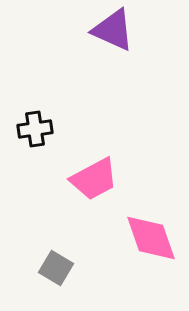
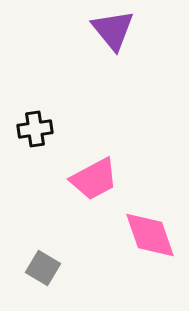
purple triangle: rotated 27 degrees clockwise
pink diamond: moved 1 px left, 3 px up
gray square: moved 13 px left
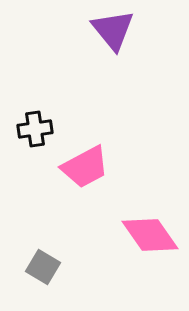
pink trapezoid: moved 9 px left, 12 px up
pink diamond: rotated 16 degrees counterclockwise
gray square: moved 1 px up
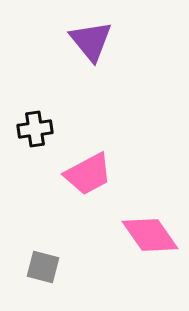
purple triangle: moved 22 px left, 11 px down
pink trapezoid: moved 3 px right, 7 px down
gray square: rotated 16 degrees counterclockwise
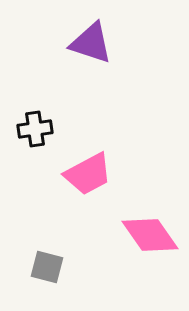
purple triangle: moved 2 px down; rotated 33 degrees counterclockwise
gray square: moved 4 px right
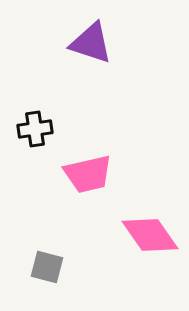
pink trapezoid: rotated 15 degrees clockwise
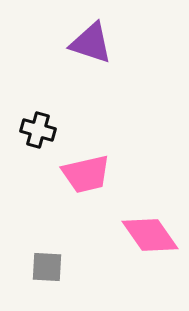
black cross: moved 3 px right, 1 px down; rotated 24 degrees clockwise
pink trapezoid: moved 2 px left
gray square: rotated 12 degrees counterclockwise
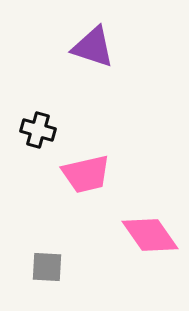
purple triangle: moved 2 px right, 4 px down
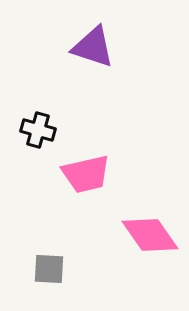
gray square: moved 2 px right, 2 px down
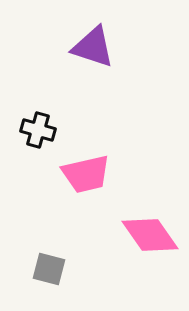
gray square: rotated 12 degrees clockwise
